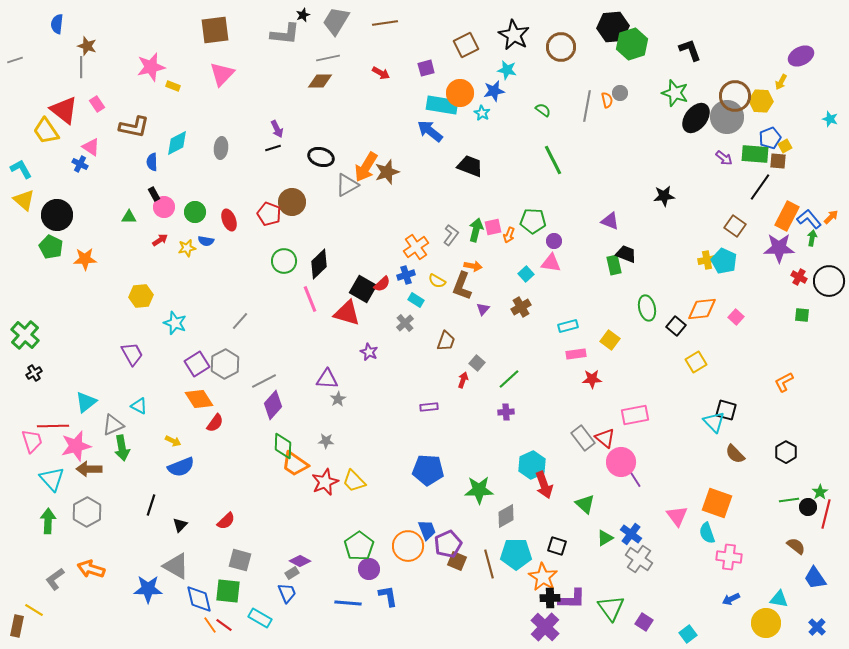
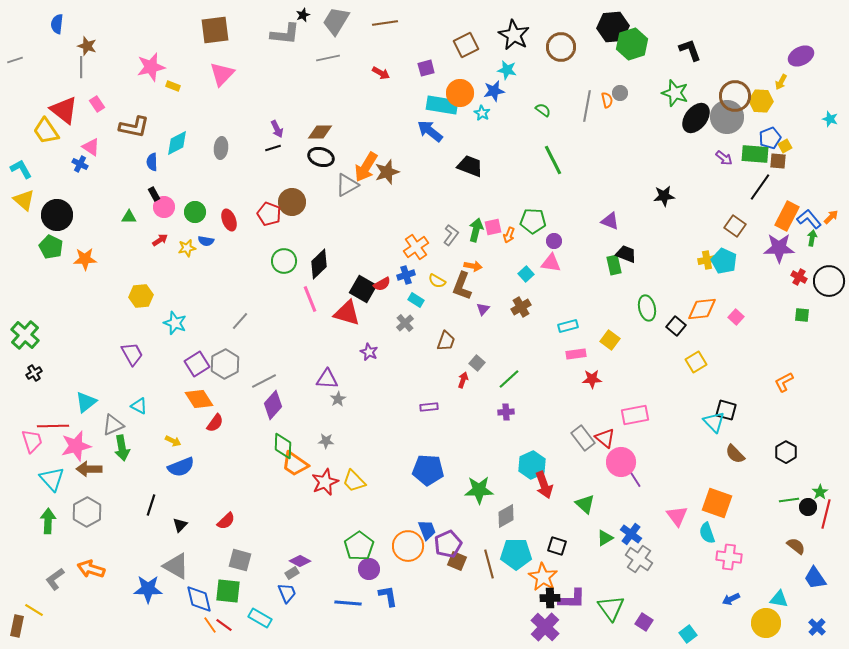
brown diamond at (320, 81): moved 51 px down
red semicircle at (382, 284): rotated 12 degrees clockwise
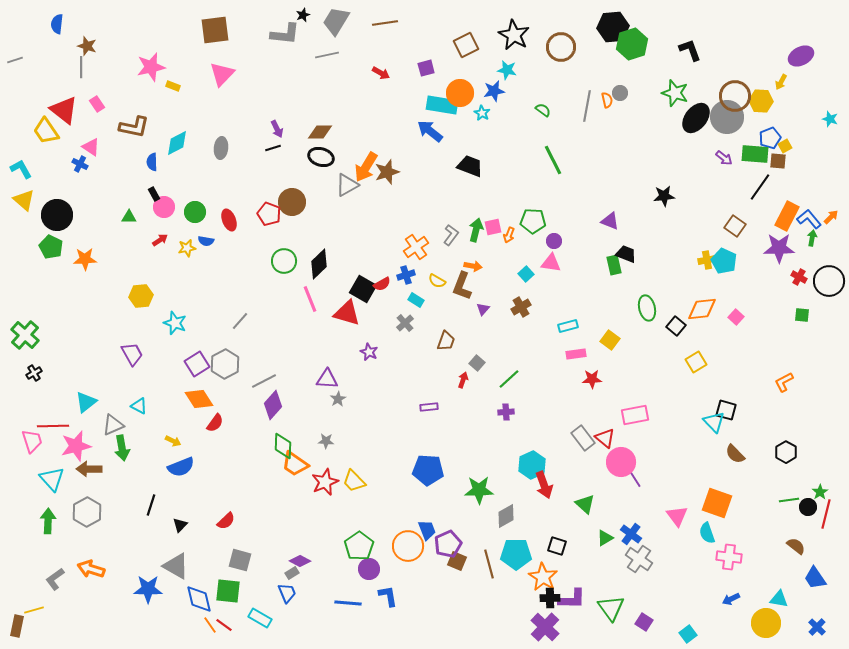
gray line at (328, 58): moved 1 px left, 3 px up
yellow line at (34, 610): rotated 48 degrees counterclockwise
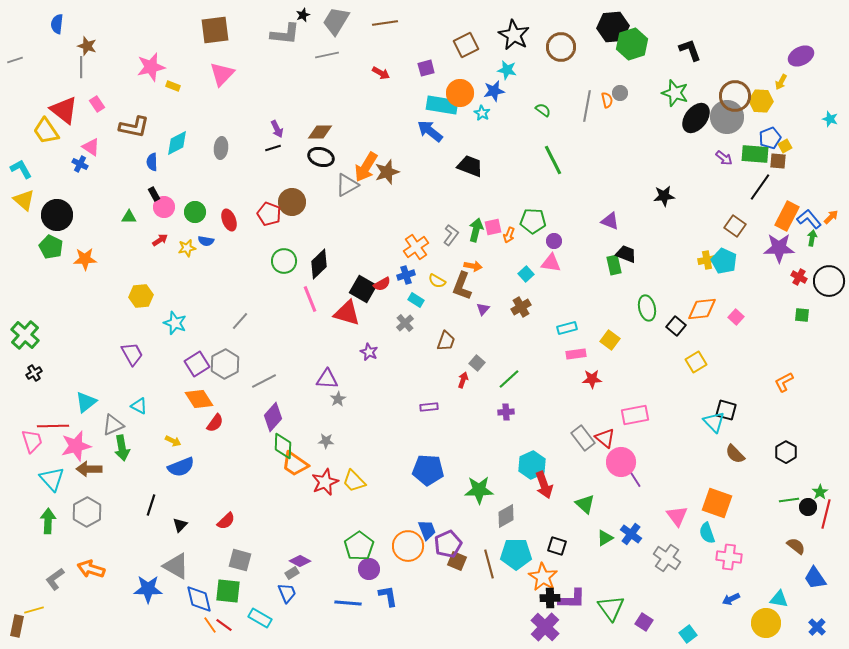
cyan rectangle at (568, 326): moved 1 px left, 2 px down
purple diamond at (273, 405): moved 12 px down
gray cross at (639, 559): moved 28 px right, 1 px up
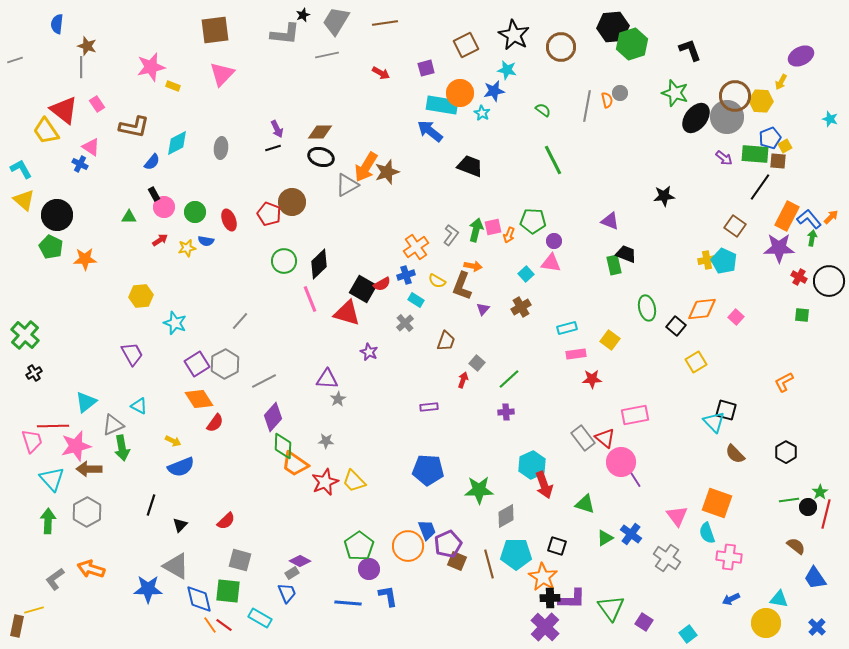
blue semicircle at (152, 162): rotated 138 degrees counterclockwise
green triangle at (585, 504): rotated 25 degrees counterclockwise
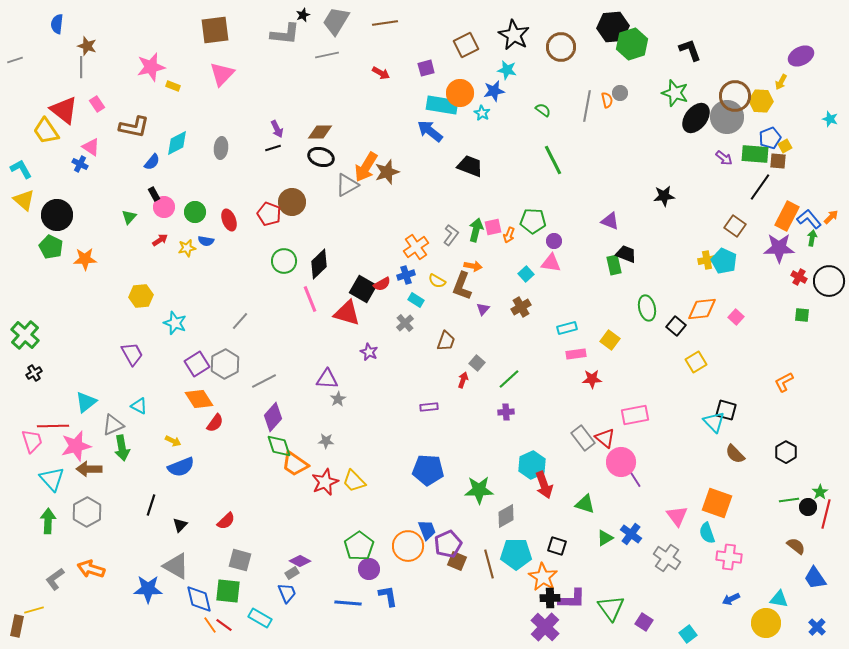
green triangle at (129, 217): rotated 49 degrees counterclockwise
green diamond at (283, 446): moved 4 px left; rotated 20 degrees counterclockwise
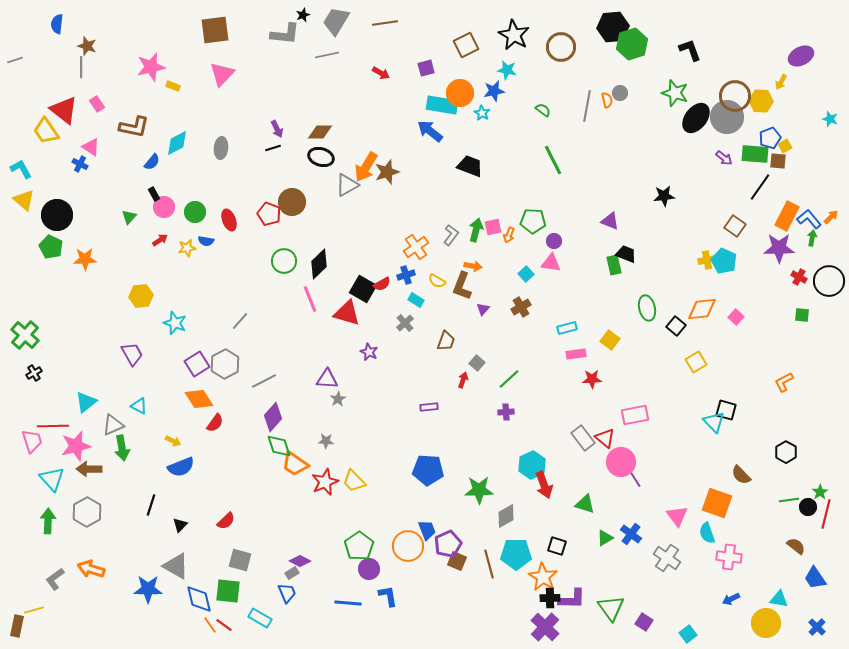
brown semicircle at (735, 454): moved 6 px right, 21 px down
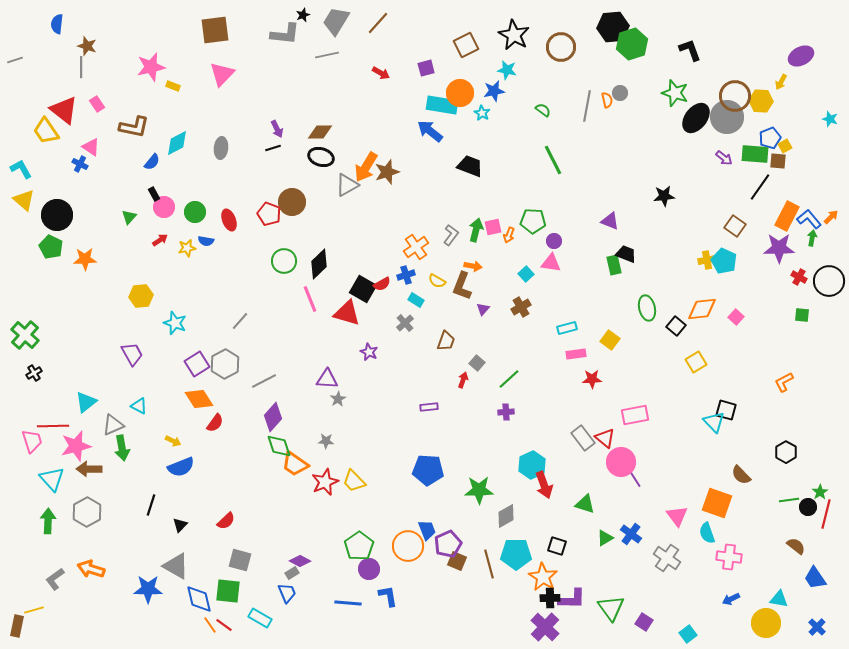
brown line at (385, 23): moved 7 px left; rotated 40 degrees counterclockwise
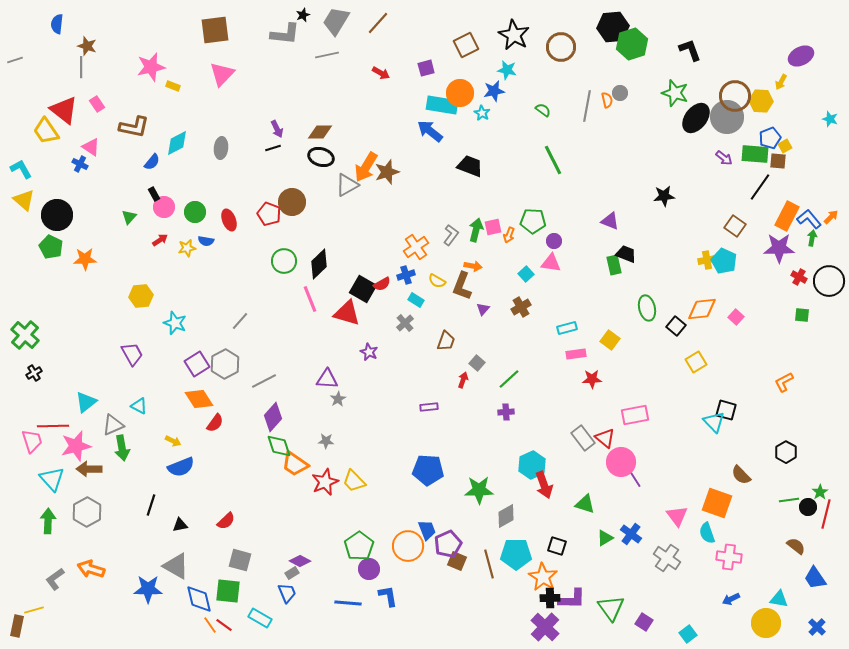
black triangle at (180, 525): rotated 35 degrees clockwise
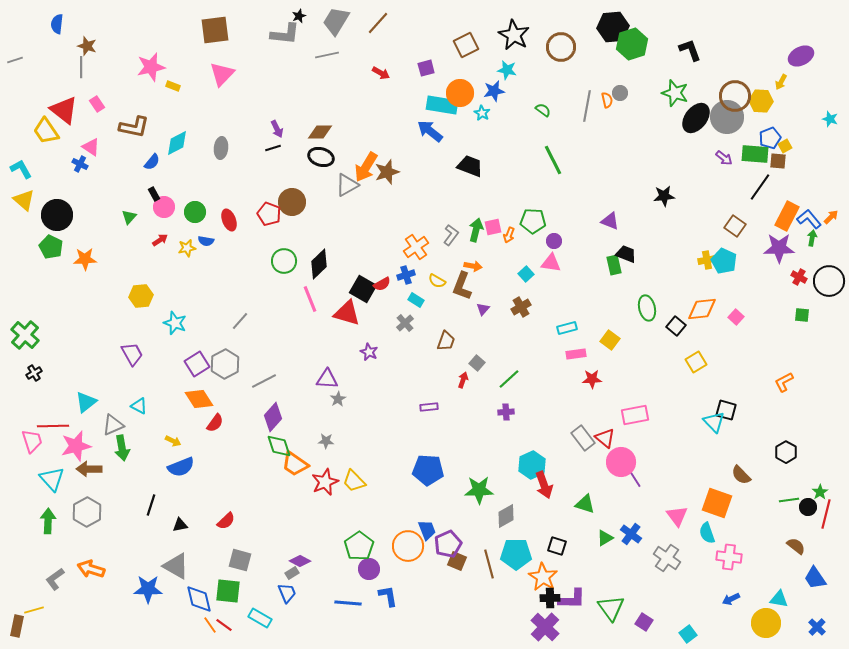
black star at (303, 15): moved 4 px left, 1 px down
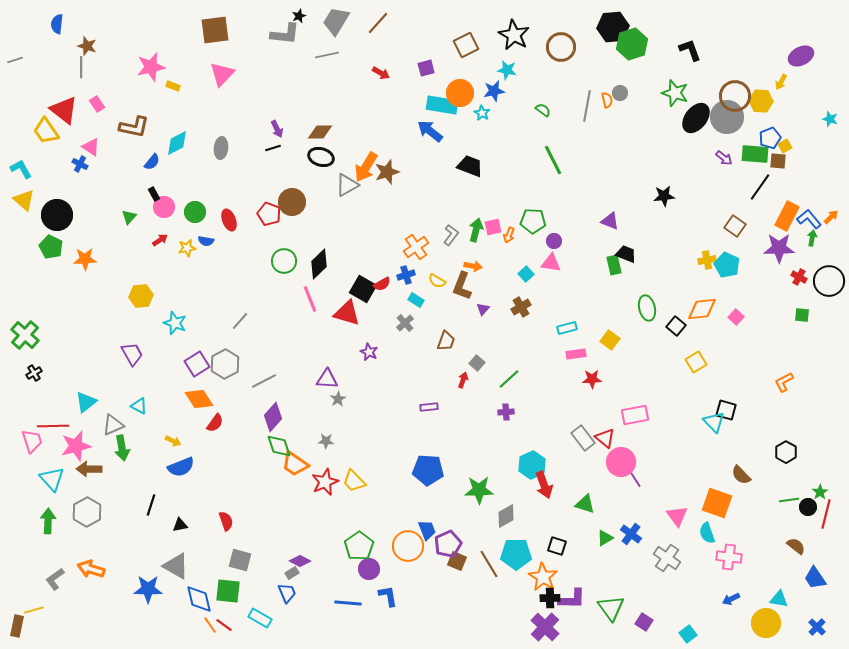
cyan pentagon at (724, 261): moved 3 px right, 4 px down
red semicircle at (226, 521): rotated 66 degrees counterclockwise
brown line at (489, 564): rotated 16 degrees counterclockwise
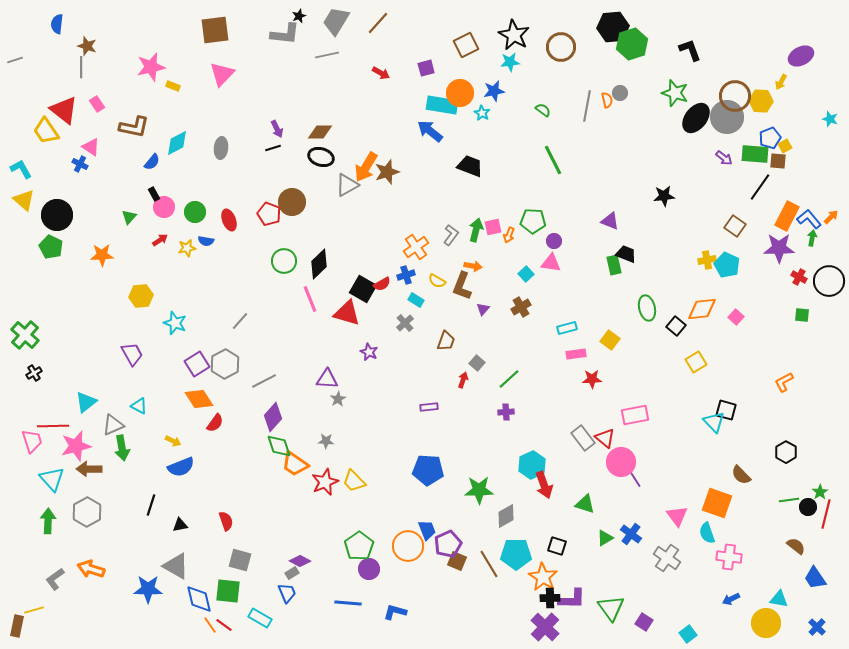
cyan star at (507, 70): moved 3 px right, 8 px up; rotated 18 degrees counterclockwise
orange star at (85, 259): moved 17 px right, 4 px up
blue L-shape at (388, 596): moved 7 px right, 16 px down; rotated 65 degrees counterclockwise
